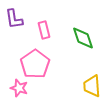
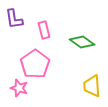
green diamond: moved 1 px left, 4 px down; rotated 35 degrees counterclockwise
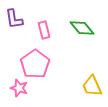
green diamond: moved 14 px up; rotated 15 degrees clockwise
yellow trapezoid: rotated 20 degrees counterclockwise
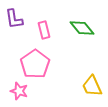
pink star: moved 3 px down
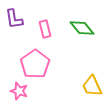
pink rectangle: moved 1 px right, 1 px up
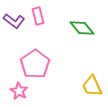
purple L-shape: moved 2 px down; rotated 45 degrees counterclockwise
pink rectangle: moved 7 px left, 13 px up
pink star: rotated 12 degrees clockwise
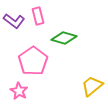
green diamond: moved 18 px left, 10 px down; rotated 35 degrees counterclockwise
pink pentagon: moved 2 px left, 3 px up
yellow trapezoid: rotated 75 degrees clockwise
